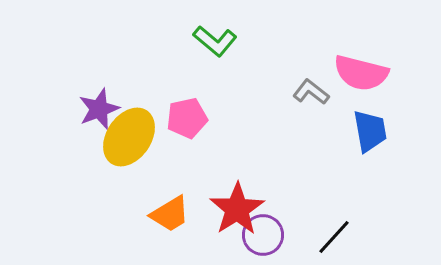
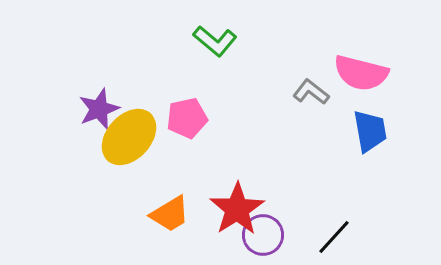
yellow ellipse: rotated 8 degrees clockwise
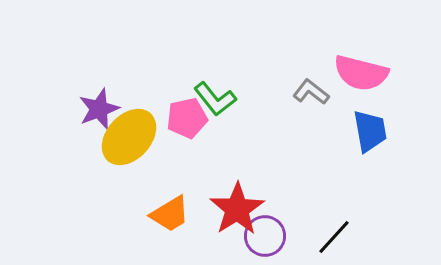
green L-shape: moved 58 px down; rotated 12 degrees clockwise
purple circle: moved 2 px right, 1 px down
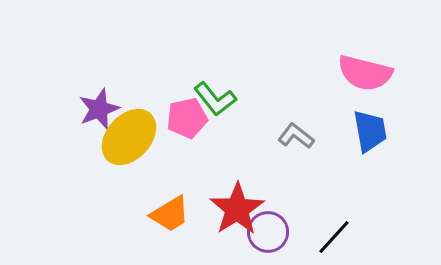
pink semicircle: moved 4 px right
gray L-shape: moved 15 px left, 44 px down
purple circle: moved 3 px right, 4 px up
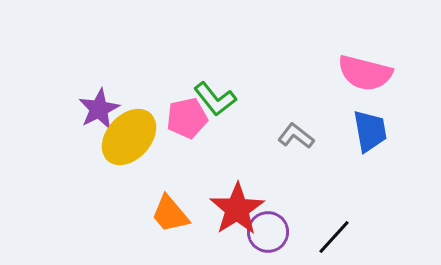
purple star: rotated 6 degrees counterclockwise
orange trapezoid: rotated 81 degrees clockwise
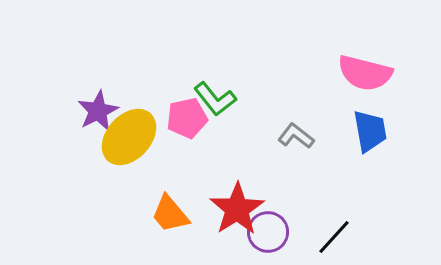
purple star: moved 1 px left, 2 px down
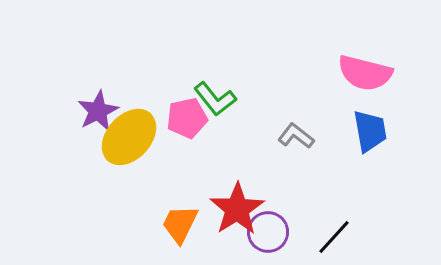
orange trapezoid: moved 10 px right, 10 px down; rotated 66 degrees clockwise
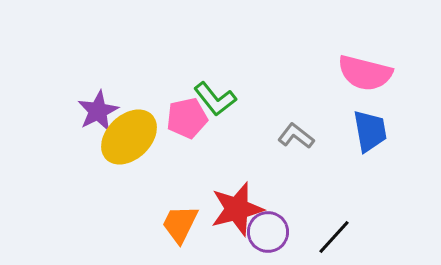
yellow ellipse: rotated 4 degrees clockwise
red star: rotated 18 degrees clockwise
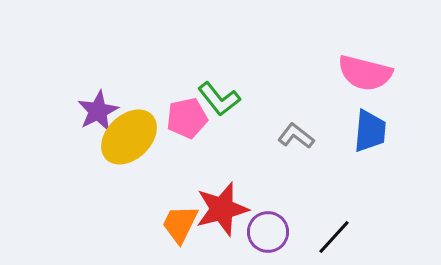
green L-shape: moved 4 px right
blue trapezoid: rotated 15 degrees clockwise
red star: moved 15 px left
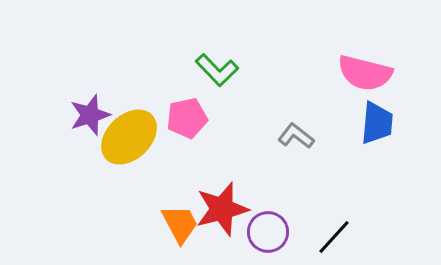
green L-shape: moved 2 px left, 29 px up; rotated 6 degrees counterclockwise
purple star: moved 8 px left, 4 px down; rotated 9 degrees clockwise
blue trapezoid: moved 7 px right, 8 px up
orange trapezoid: rotated 126 degrees clockwise
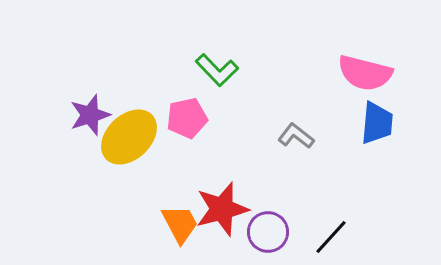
black line: moved 3 px left
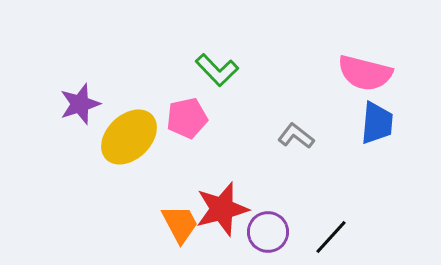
purple star: moved 10 px left, 11 px up
